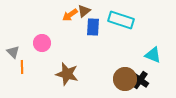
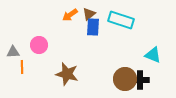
brown triangle: moved 5 px right, 3 px down
pink circle: moved 3 px left, 2 px down
gray triangle: rotated 48 degrees counterclockwise
black cross: rotated 36 degrees counterclockwise
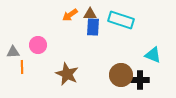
brown triangle: moved 1 px right; rotated 40 degrees clockwise
pink circle: moved 1 px left
brown star: rotated 10 degrees clockwise
brown circle: moved 4 px left, 4 px up
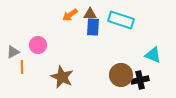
gray triangle: rotated 24 degrees counterclockwise
brown star: moved 5 px left, 3 px down
black cross: rotated 12 degrees counterclockwise
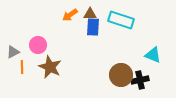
brown star: moved 12 px left, 10 px up
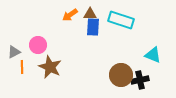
gray triangle: moved 1 px right
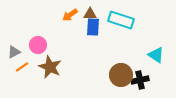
cyan triangle: moved 3 px right; rotated 12 degrees clockwise
orange line: rotated 56 degrees clockwise
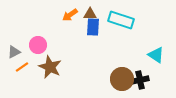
brown circle: moved 1 px right, 4 px down
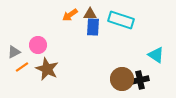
brown star: moved 3 px left, 2 px down
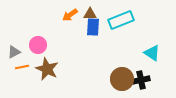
cyan rectangle: rotated 40 degrees counterclockwise
cyan triangle: moved 4 px left, 2 px up
orange line: rotated 24 degrees clockwise
black cross: moved 1 px right
